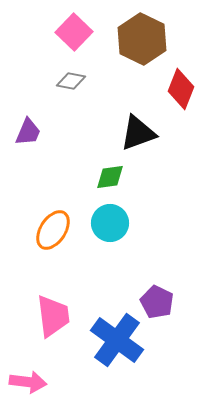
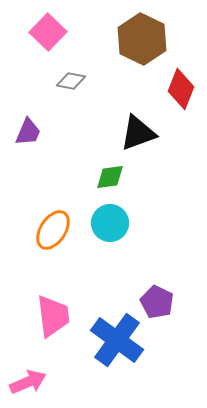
pink square: moved 26 px left
pink arrow: rotated 30 degrees counterclockwise
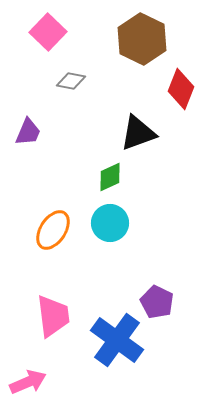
green diamond: rotated 16 degrees counterclockwise
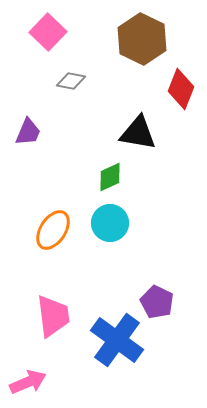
black triangle: rotated 30 degrees clockwise
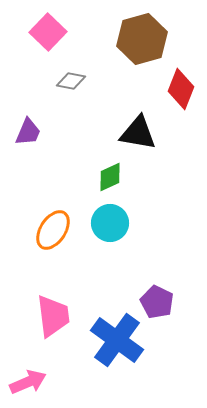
brown hexagon: rotated 18 degrees clockwise
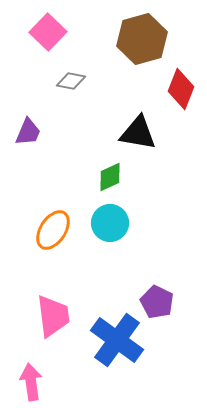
pink arrow: moved 3 px right; rotated 75 degrees counterclockwise
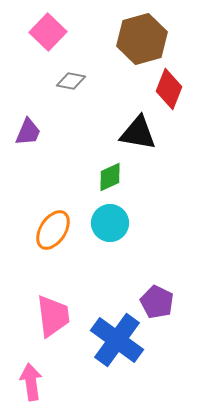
red diamond: moved 12 px left
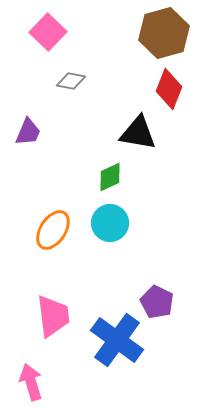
brown hexagon: moved 22 px right, 6 px up
pink arrow: rotated 9 degrees counterclockwise
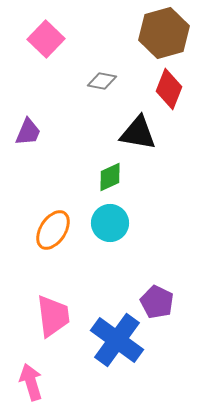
pink square: moved 2 px left, 7 px down
gray diamond: moved 31 px right
